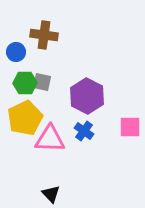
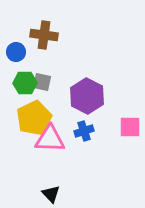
yellow pentagon: moved 9 px right
blue cross: rotated 36 degrees clockwise
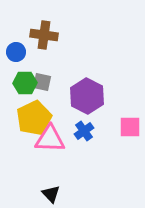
blue cross: rotated 18 degrees counterclockwise
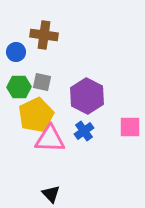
green hexagon: moved 6 px left, 4 px down
yellow pentagon: moved 2 px right, 3 px up
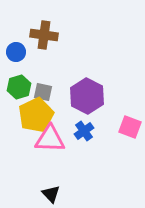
gray square: moved 1 px right, 10 px down
green hexagon: rotated 15 degrees counterclockwise
pink square: rotated 20 degrees clockwise
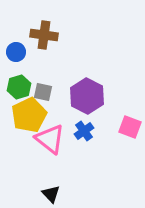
yellow pentagon: moved 7 px left
pink triangle: rotated 36 degrees clockwise
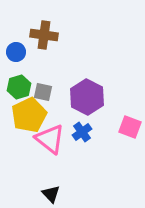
purple hexagon: moved 1 px down
blue cross: moved 2 px left, 1 px down
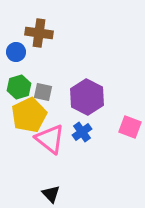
brown cross: moved 5 px left, 2 px up
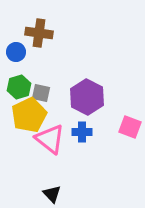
gray square: moved 2 px left, 1 px down
blue cross: rotated 36 degrees clockwise
black triangle: moved 1 px right
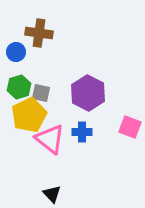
purple hexagon: moved 1 px right, 4 px up
